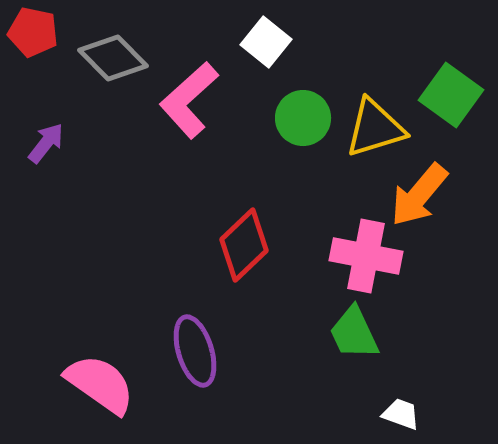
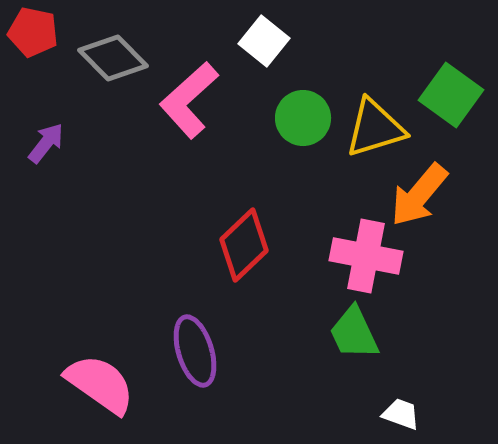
white square: moved 2 px left, 1 px up
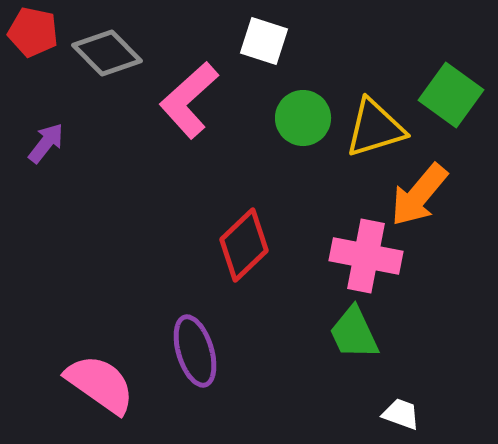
white square: rotated 21 degrees counterclockwise
gray diamond: moved 6 px left, 5 px up
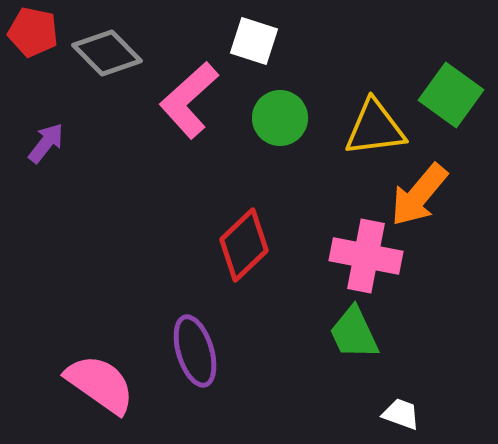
white square: moved 10 px left
green circle: moved 23 px left
yellow triangle: rotated 10 degrees clockwise
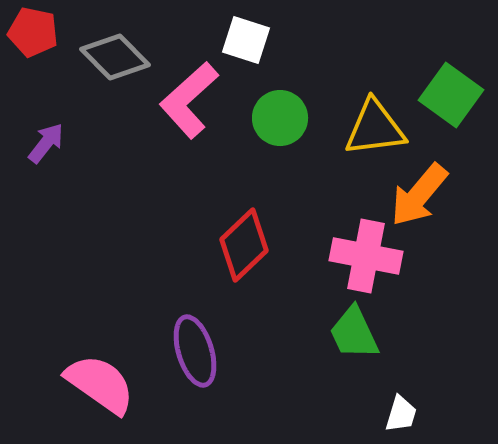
white square: moved 8 px left, 1 px up
gray diamond: moved 8 px right, 4 px down
white trapezoid: rotated 87 degrees clockwise
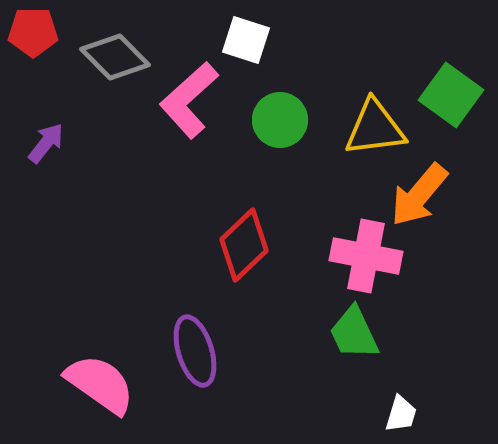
red pentagon: rotated 12 degrees counterclockwise
green circle: moved 2 px down
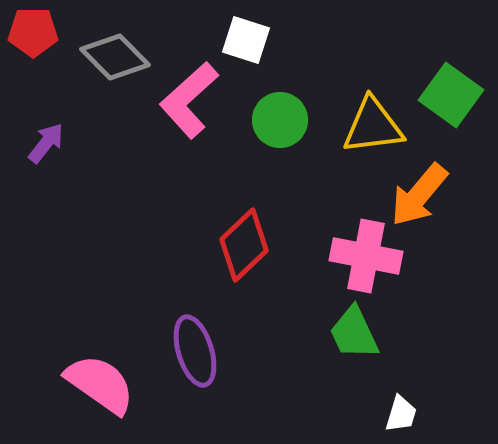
yellow triangle: moved 2 px left, 2 px up
